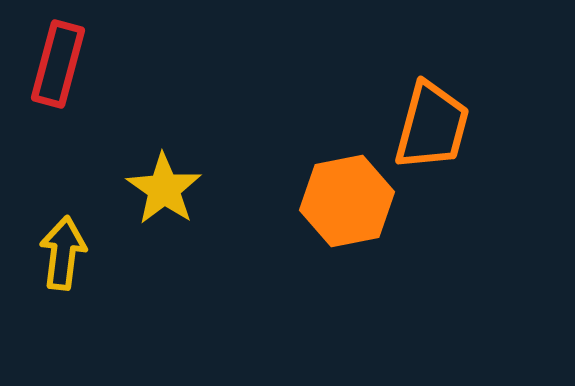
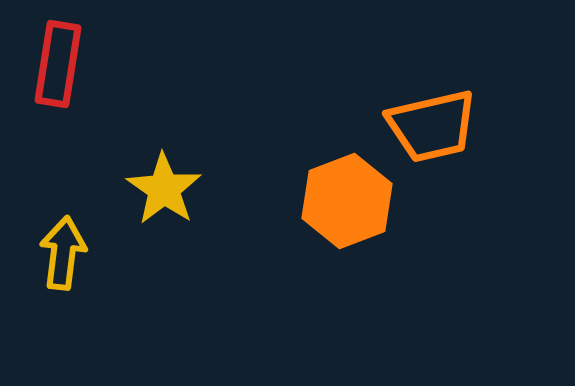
red rectangle: rotated 6 degrees counterclockwise
orange trapezoid: rotated 62 degrees clockwise
orange hexagon: rotated 10 degrees counterclockwise
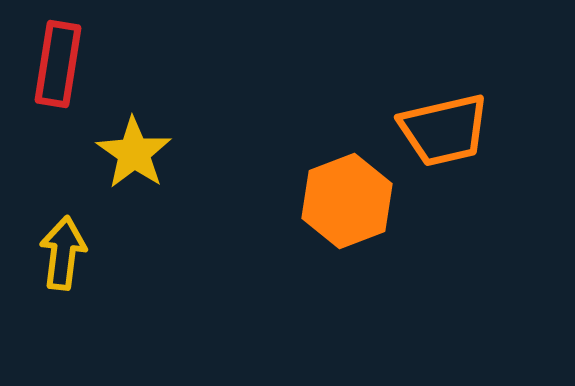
orange trapezoid: moved 12 px right, 4 px down
yellow star: moved 30 px left, 36 px up
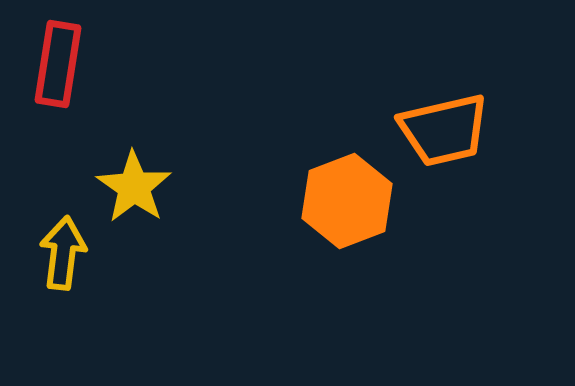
yellow star: moved 34 px down
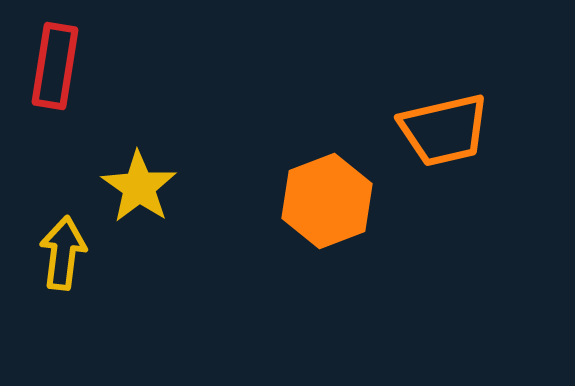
red rectangle: moved 3 px left, 2 px down
yellow star: moved 5 px right
orange hexagon: moved 20 px left
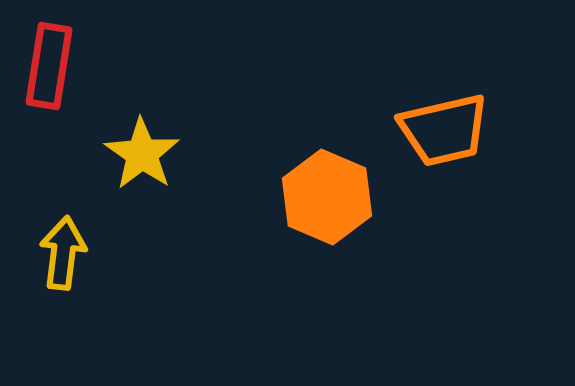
red rectangle: moved 6 px left
yellow star: moved 3 px right, 33 px up
orange hexagon: moved 4 px up; rotated 16 degrees counterclockwise
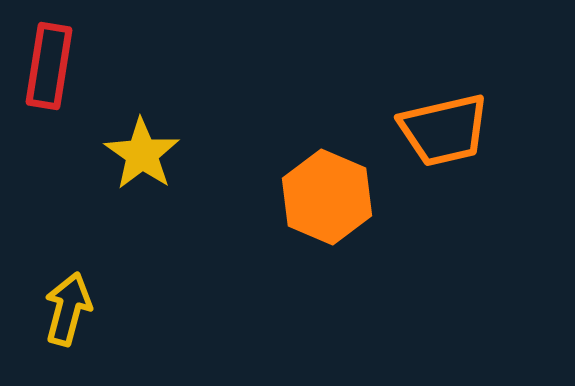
yellow arrow: moved 5 px right, 56 px down; rotated 8 degrees clockwise
